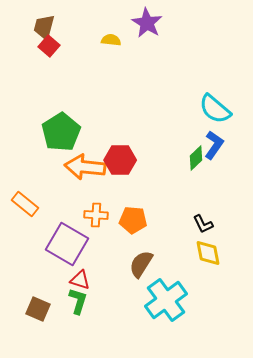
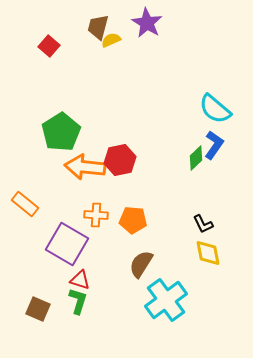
brown trapezoid: moved 54 px right
yellow semicircle: rotated 30 degrees counterclockwise
red hexagon: rotated 12 degrees counterclockwise
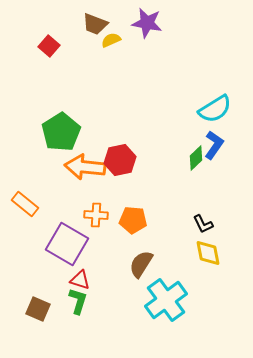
purple star: rotated 20 degrees counterclockwise
brown trapezoid: moved 3 px left, 3 px up; rotated 84 degrees counterclockwise
cyan semicircle: rotated 72 degrees counterclockwise
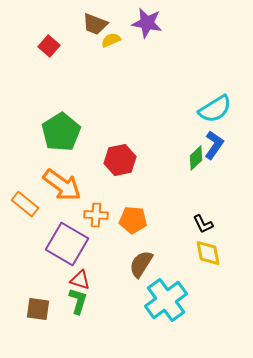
orange arrow: moved 23 px left, 18 px down; rotated 150 degrees counterclockwise
brown square: rotated 15 degrees counterclockwise
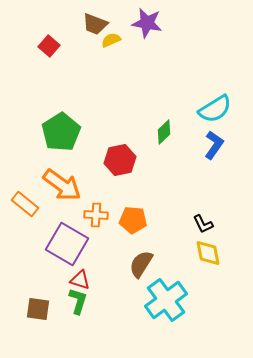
green diamond: moved 32 px left, 26 px up
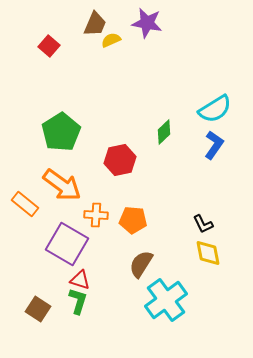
brown trapezoid: rotated 88 degrees counterclockwise
brown square: rotated 25 degrees clockwise
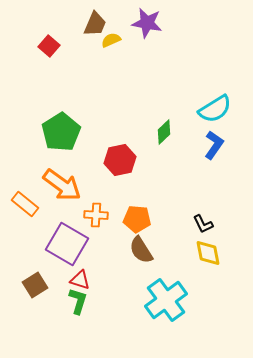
orange pentagon: moved 4 px right, 1 px up
brown semicircle: moved 14 px up; rotated 64 degrees counterclockwise
brown square: moved 3 px left, 24 px up; rotated 25 degrees clockwise
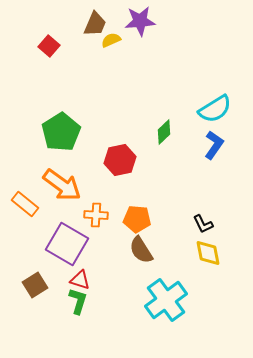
purple star: moved 7 px left, 2 px up; rotated 16 degrees counterclockwise
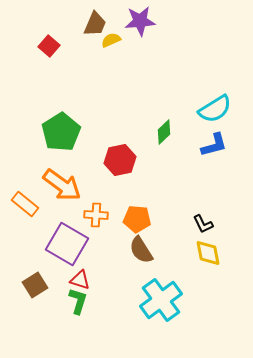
blue L-shape: rotated 40 degrees clockwise
cyan cross: moved 5 px left
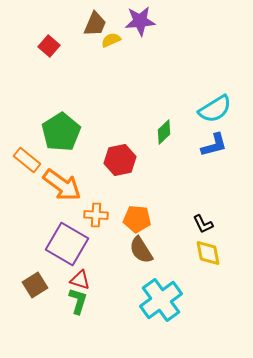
orange rectangle: moved 2 px right, 44 px up
